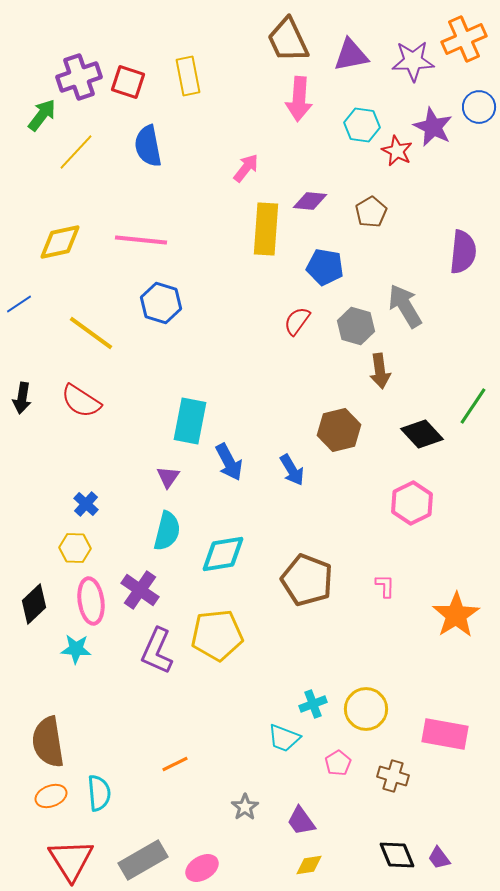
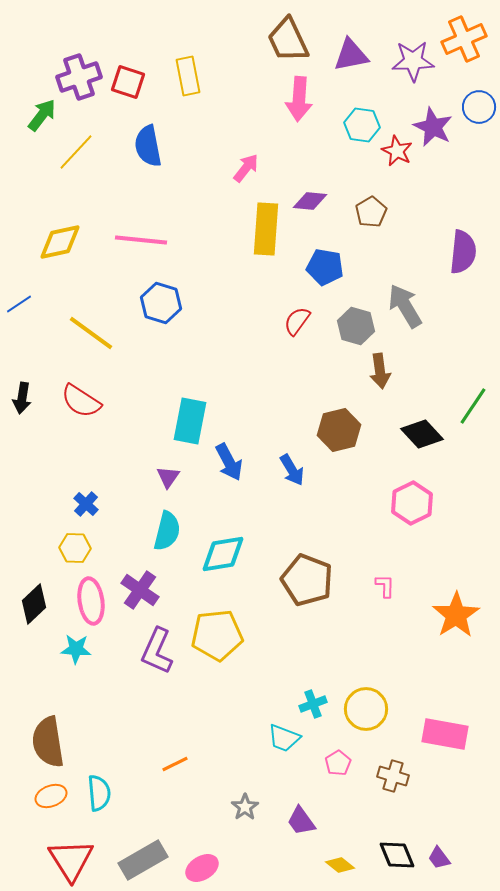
yellow diamond at (309, 865): moved 31 px right; rotated 48 degrees clockwise
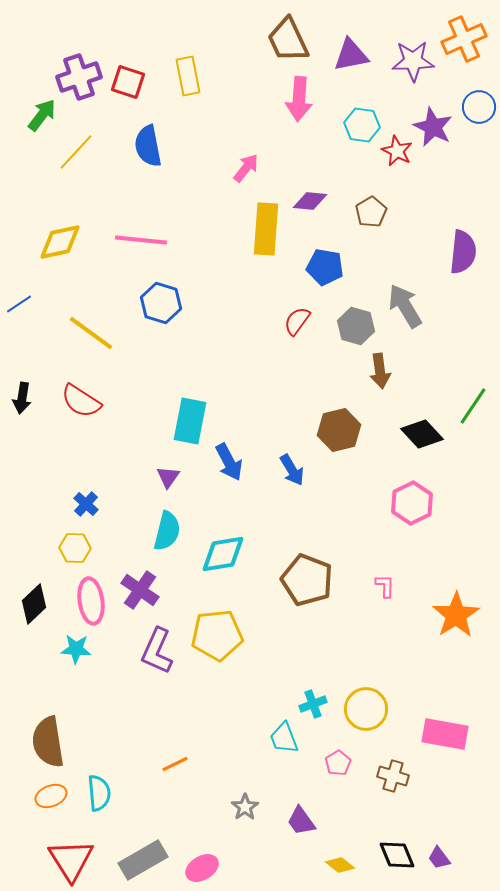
cyan trapezoid at (284, 738): rotated 48 degrees clockwise
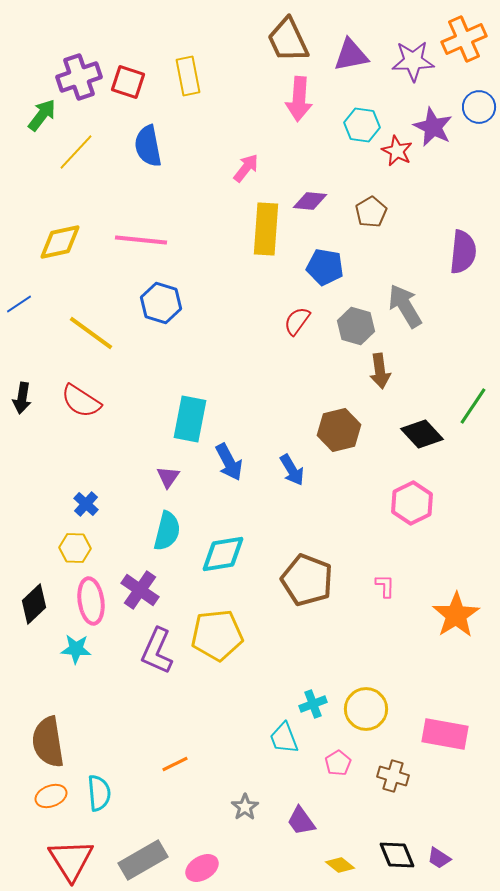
cyan rectangle at (190, 421): moved 2 px up
purple trapezoid at (439, 858): rotated 20 degrees counterclockwise
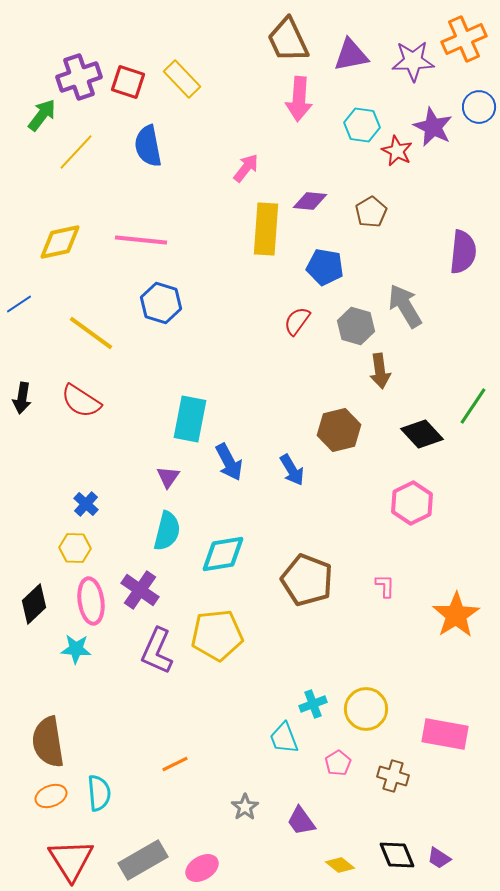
yellow rectangle at (188, 76): moved 6 px left, 3 px down; rotated 33 degrees counterclockwise
